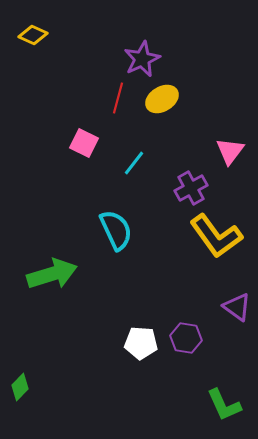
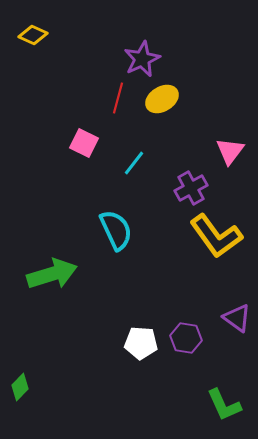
purple triangle: moved 11 px down
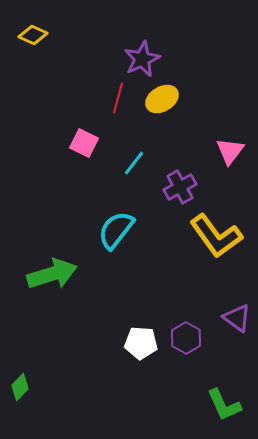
purple cross: moved 11 px left, 1 px up
cyan semicircle: rotated 117 degrees counterclockwise
purple hexagon: rotated 20 degrees clockwise
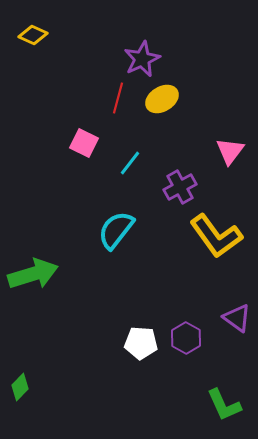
cyan line: moved 4 px left
green arrow: moved 19 px left
